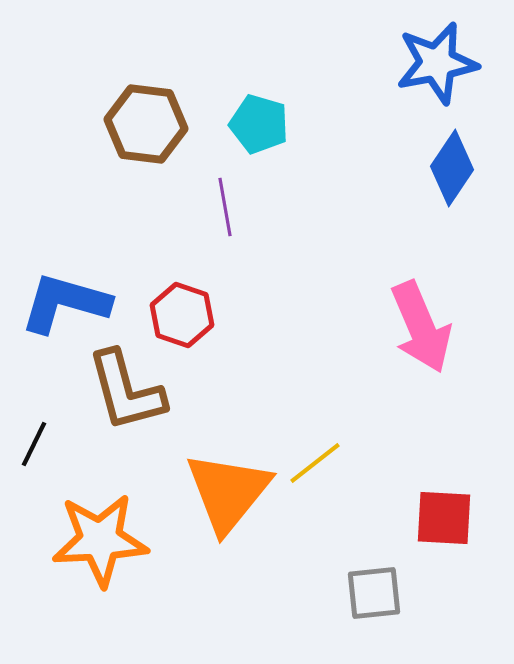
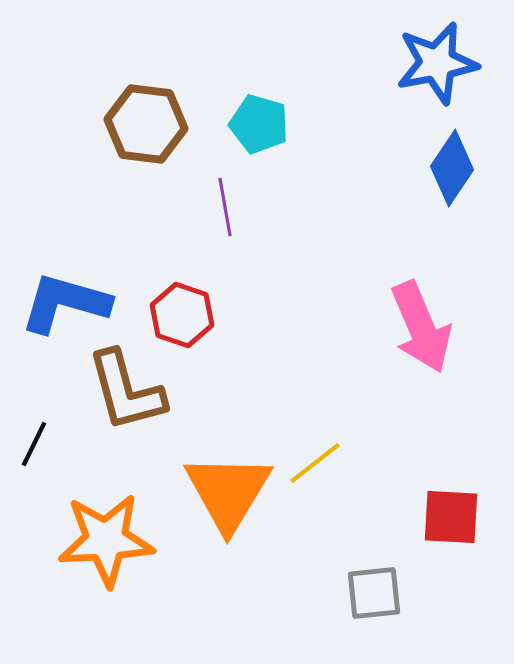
orange triangle: rotated 8 degrees counterclockwise
red square: moved 7 px right, 1 px up
orange star: moved 6 px right
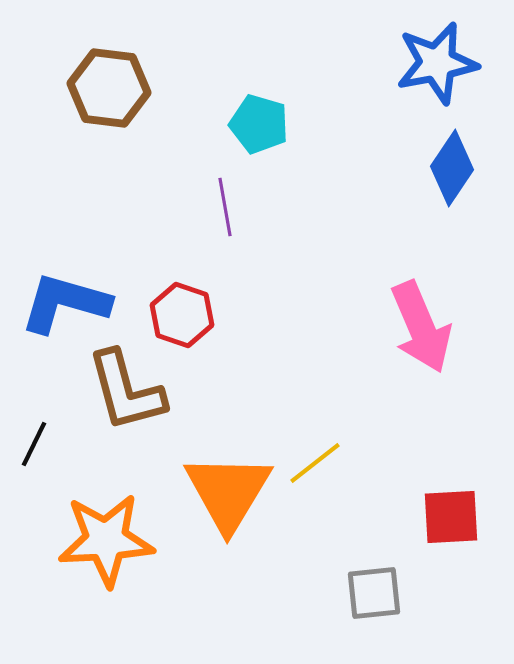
brown hexagon: moved 37 px left, 36 px up
red square: rotated 6 degrees counterclockwise
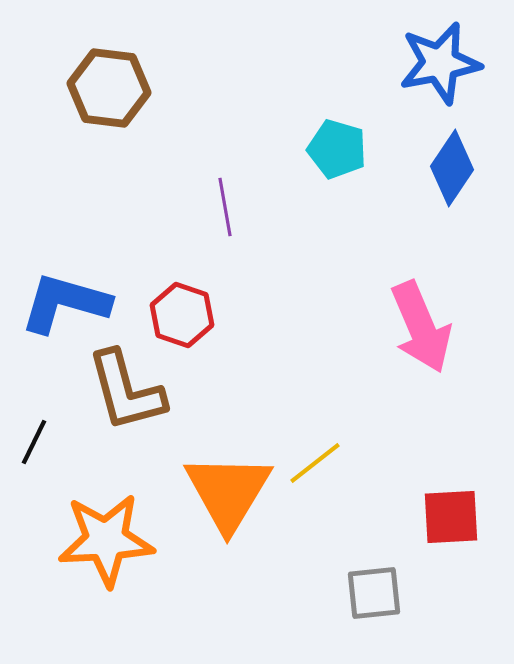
blue star: moved 3 px right
cyan pentagon: moved 78 px right, 25 px down
black line: moved 2 px up
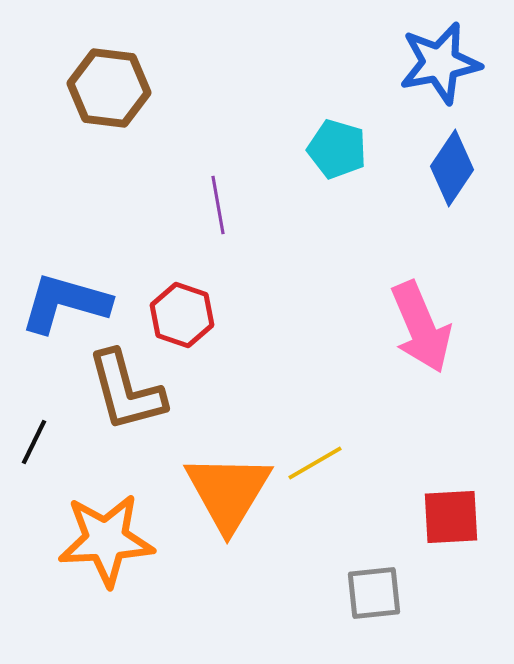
purple line: moved 7 px left, 2 px up
yellow line: rotated 8 degrees clockwise
